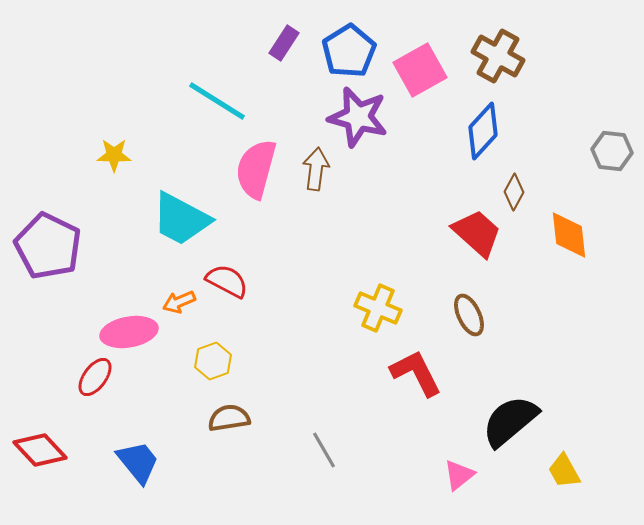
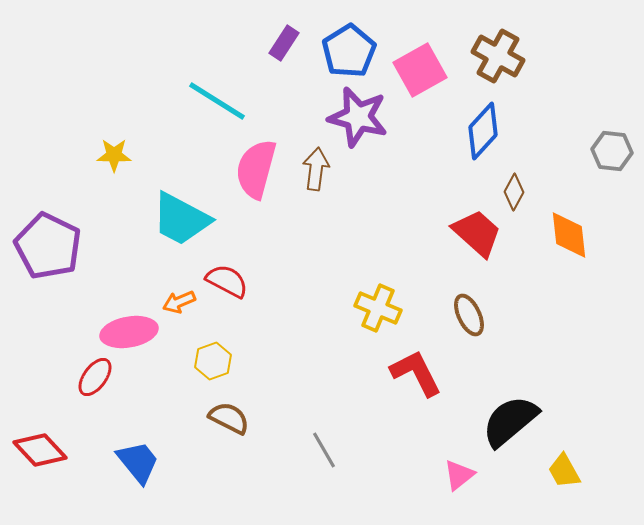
brown semicircle: rotated 36 degrees clockwise
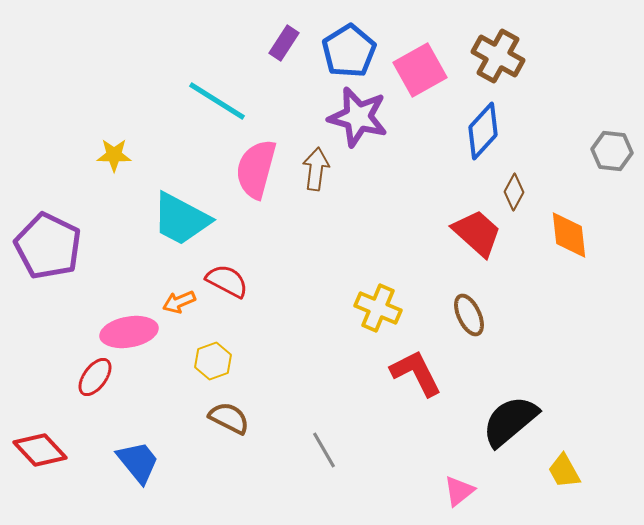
pink triangle: moved 16 px down
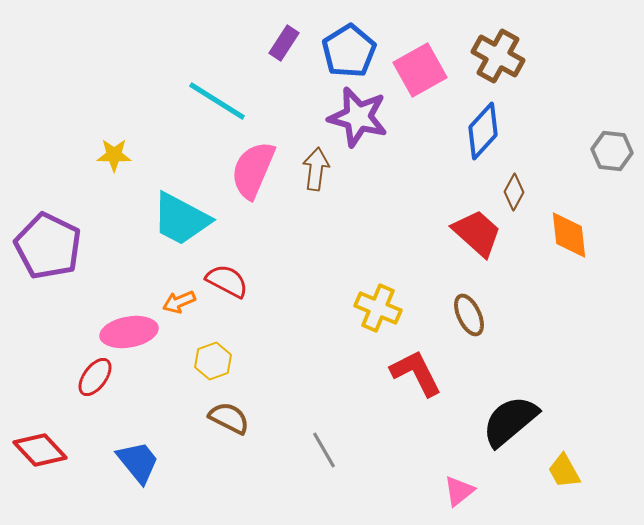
pink semicircle: moved 3 px left, 1 px down; rotated 8 degrees clockwise
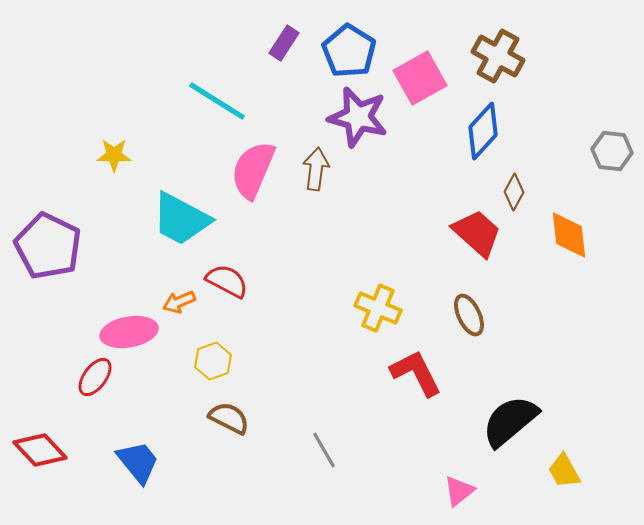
blue pentagon: rotated 8 degrees counterclockwise
pink square: moved 8 px down
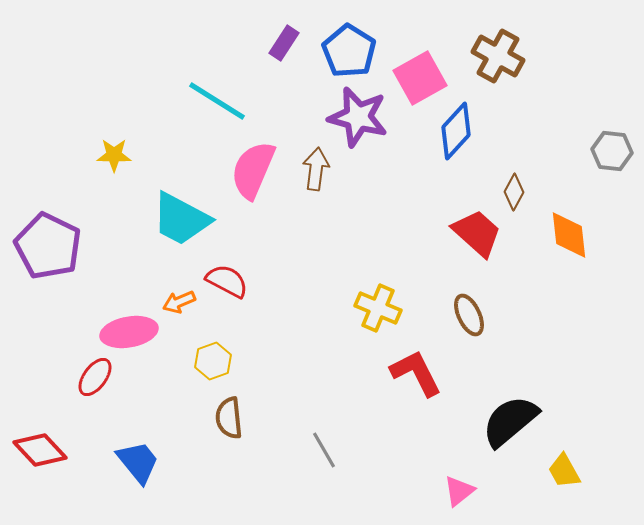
blue diamond: moved 27 px left
brown semicircle: rotated 123 degrees counterclockwise
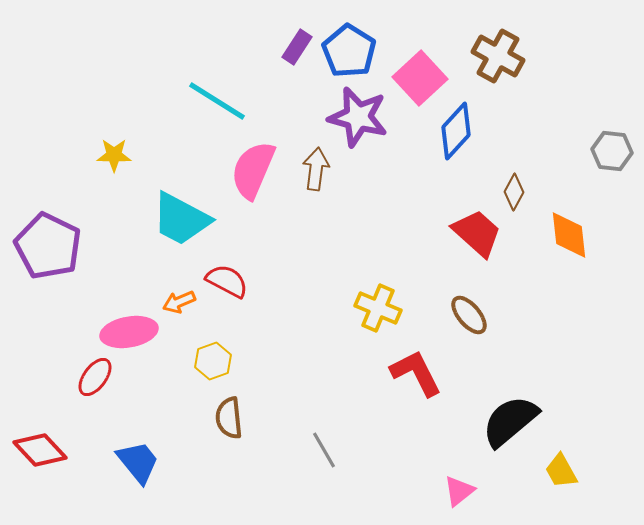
purple rectangle: moved 13 px right, 4 px down
pink square: rotated 14 degrees counterclockwise
brown ellipse: rotated 15 degrees counterclockwise
yellow trapezoid: moved 3 px left
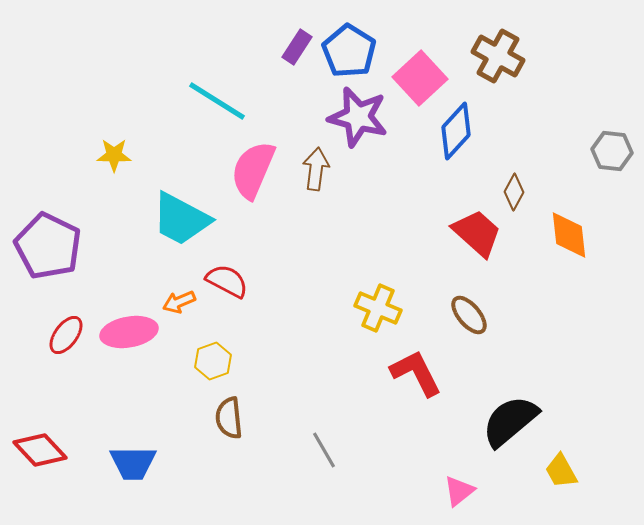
red ellipse: moved 29 px left, 42 px up
blue trapezoid: moved 5 px left, 1 px down; rotated 129 degrees clockwise
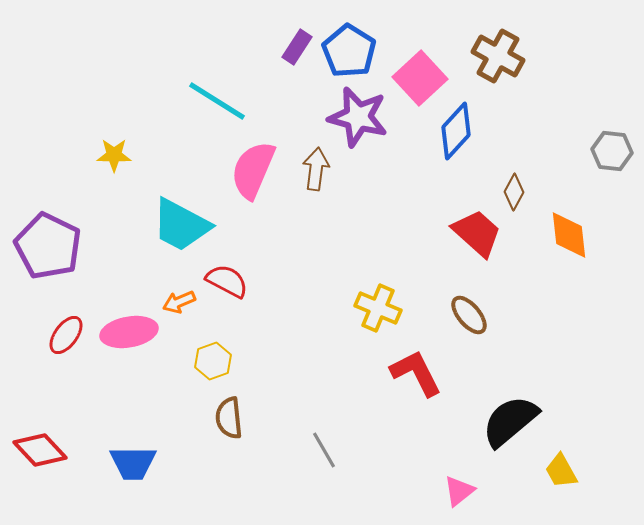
cyan trapezoid: moved 6 px down
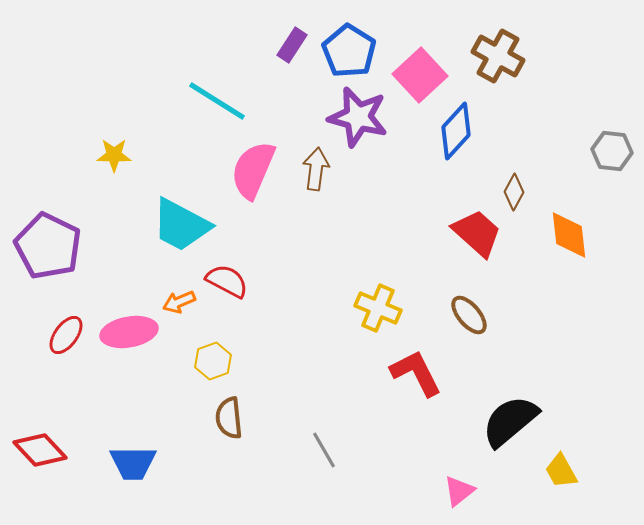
purple rectangle: moved 5 px left, 2 px up
pink square: moved 3 px up
